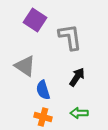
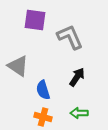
purple square: rotated 25 degrees counterclockwise
gray L-shape: rotated 16 degrees counterclockwise
gray triangle: moved 7 px left
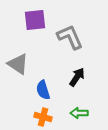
purple square: rotated 15 degrees counterclockwise
gray triangle: moved 2 px up
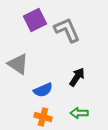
purple square: rotated 20 degrees counterclockwise
gray L-shape: moved 3 px left, 7 px up
blue semicircle: rotated 96 degrees counterclockwise
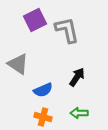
gray L-shape: rotated 12 degrees clockwise
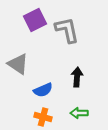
black arrow: rotated 30 degrees counterclockwise
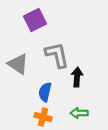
gray L-shape: moved 10 px left, 25 px down
blue semicircle: moved 2 px right, 2 px down; rotated 126 degrees clockwise
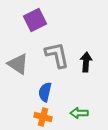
black arrow: moved 9 px right, 15 px up
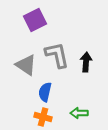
gray triangle: moved 8 px right, 1 px down
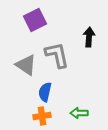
black arrow: moved 3 px right, 25 px up
orange cross: moved 1 px left, 1 px up; rotated 24 degrees counterclockwise
